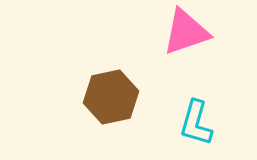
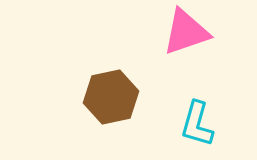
cyan L-shape: moved 1 px right, 1 px down
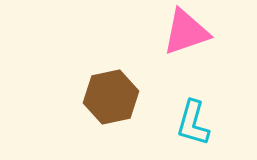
cyan L-shape: moved 4 px left, 1 px up
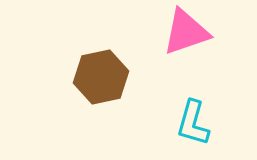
brown hexagon: moved 10 px left, 20 px up
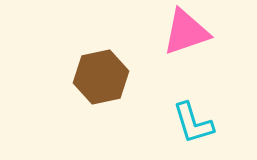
cyan L-shape: rotated 33 degrees counterclockwise
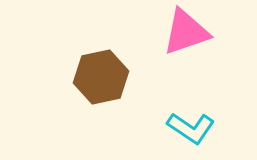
cyan L-shape: moved 2 px left, 5 px down; rotated 39 degrees counterclockwise
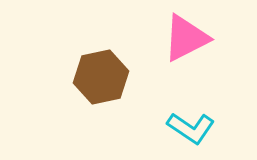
pink triangle: moved 6 px down; rotated 8 degrees counterclockwise
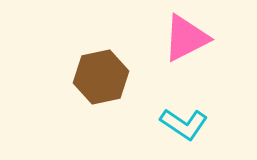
cyan L-shape: moved 7 px left, 4 px up
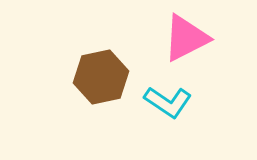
cyan L-shape: moved 16 px left, 22 px up
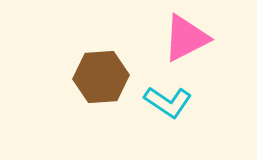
brown hexagon: rotated 8 degrees clockwise
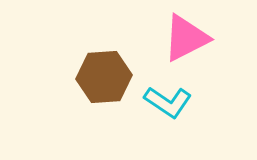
brown hexagon: moved 3 px right
